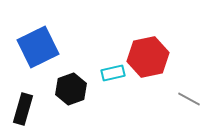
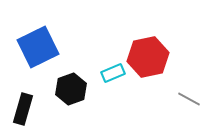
cyan rectangle: rotated 10 degrees counterclockwise
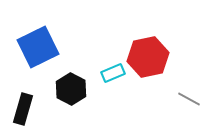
black hexagon: rotated 12 degrees counterclockwise
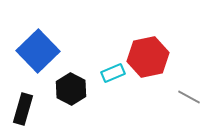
blue square: moved 4 px down; rotated 18 degrees counterclockwise
gray line: moved 2 px up
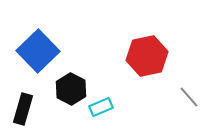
red hexagon: moved 1 px left, 1 px up
cyan rectangle: moved 12 px left, 34 px down
gray line: rotated 20 degrees clockwise
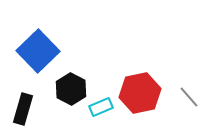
red hexagon: moved 7 px left, 37 px down
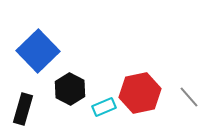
black hexagon: moved 1 px left
cyan rectangle: moved 3 px right
